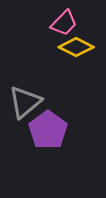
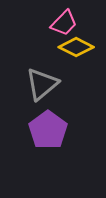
gray triangle: moved 17 px right, 18 px up
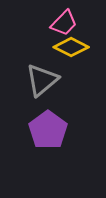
yellow diamond: moved 5 px left
gray triangle: moved 4 px up
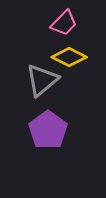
yellow diamond: moved 2 px left, 10 px down
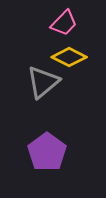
gray triangle: moved 1 px right, 2 px down
purple pentagon: moved 1 px left, 22 px down
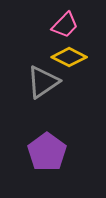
pink trapezoid: moved 1 px right, 2 px down
gray triangle: rotated 6 degrees clockwise
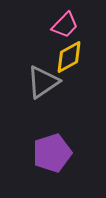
yellow diamond: rotated 56 degrees counterclockwise
purple pentagon: moved 5 px right, 1 px down; rotated 18 degrees clockwise
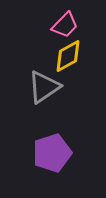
yellow diamond: moved 1 px left, 1 px up
gray triangle: moved 1 px right, 5 px down
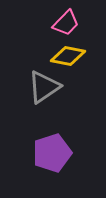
pink trapezoid: moved 1 px right, 2 px up
yellow diamond: rotated 40 degrees clockwise
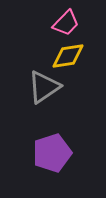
yellow diamond: rotated 20 degrees counterclockwise
